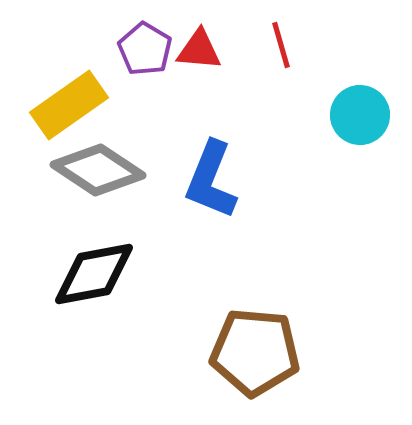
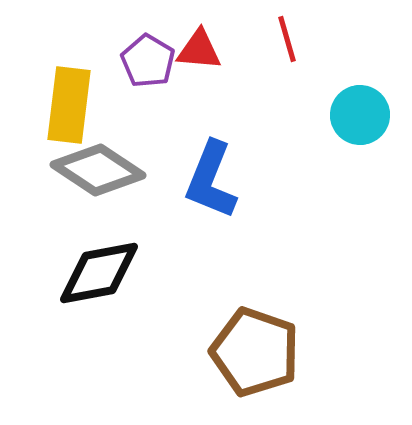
red line: moved 6 px right, 6 px up
purple pentagon: moved 3 px right, 12 px down
yellow rectangle: rotated 48 degrees counterclockwise
black diamond: moved 5 px right, 1 px up
brown pentagon: rotated 14 degrees clockwise
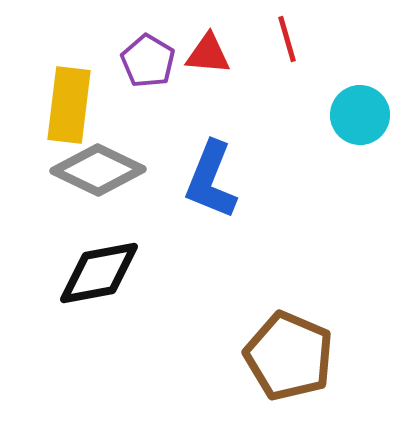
red triangle: moved 9 px right, 4 px down
gray diamond: rotated 8 degrees counterclockwise
brown pentagon: moved 34 px right, 4 px down; rotated 4 degrees clockwise
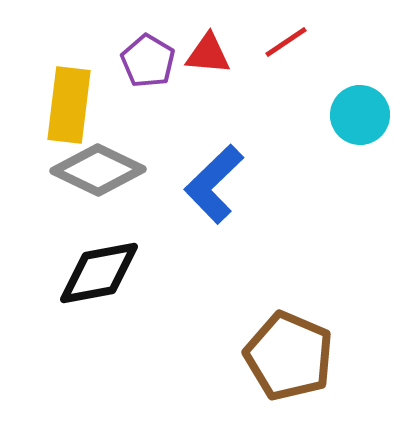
red line: moved 1 px left, 3 px down; rotated 72 degrees clockwise
blue L-shape: moved 3 px right, 4 px down; rotated 24 degrees clockwise
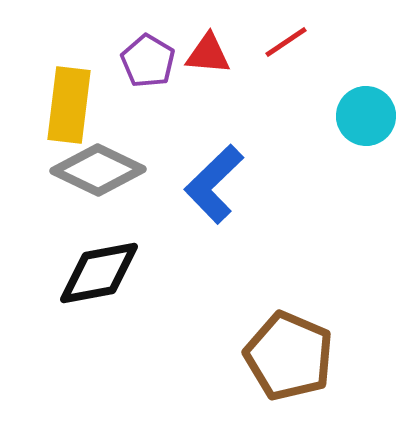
cyan circle: moved 6 px right, 1 px down
